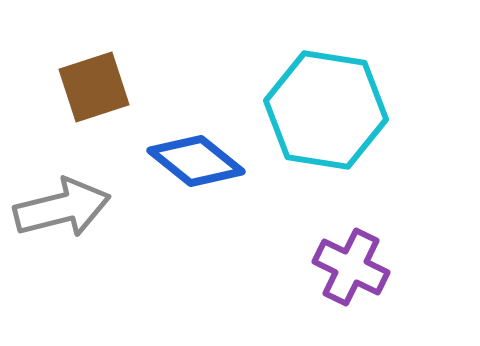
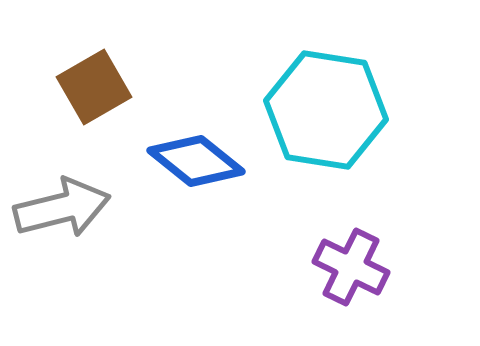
brown square: rotated 12 degrees counterclockwise
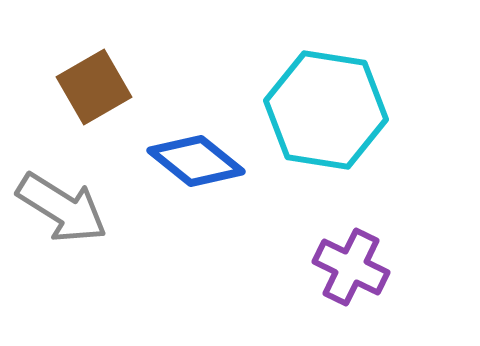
gray arrow: rotated 46 degrees clockwise
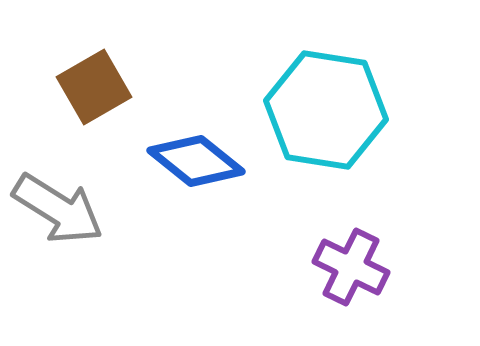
gray arrow: moved 4 px left, 1 px down
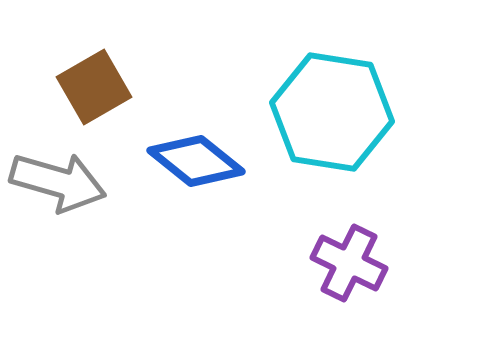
cyan hexagon: moved 6 px right, 2 px down
gray arrow: moved 27 px up; rotated 16 degrees counterclockwise
purple cross: moved 2 px left, 4 px up
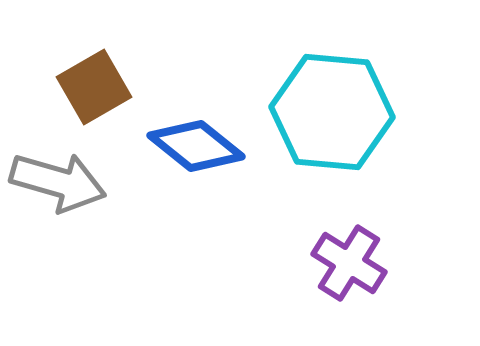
cyan hexagon: rotated 4 degrees counterclockwise
blue diamond: moved 15 px up
purple cross: rotated 6 degrees clockwise
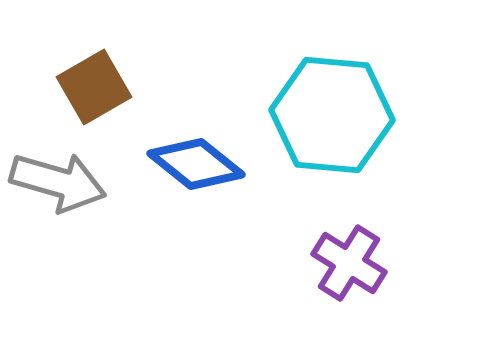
cyan hexagon: moved 3 px down
blue diamond: moved 18 px down
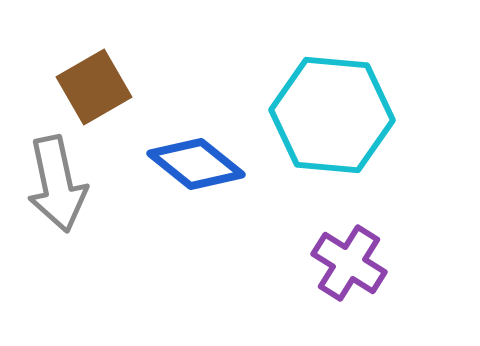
gray arrow: moved 1 px left, 2 px down; rotated 62 degrees clockwise
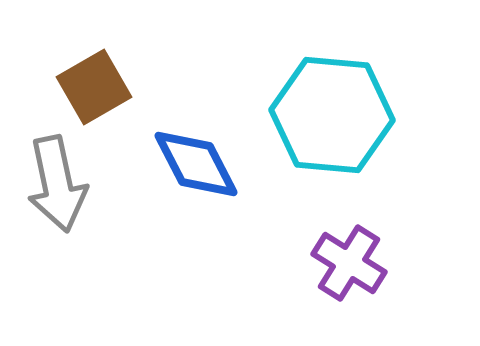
blue diamond: rotated 24 degrees clockwise
